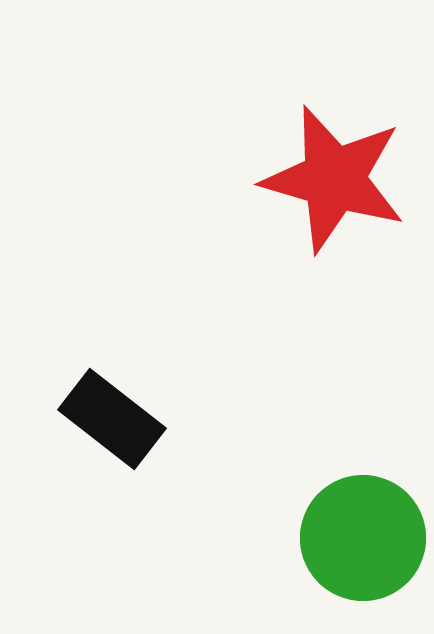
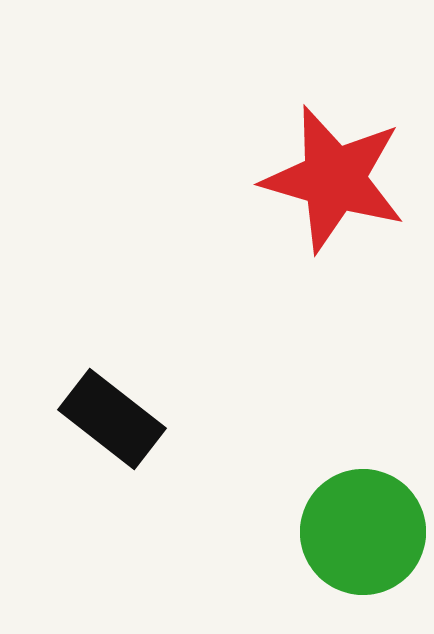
green circle: moved 6 px up
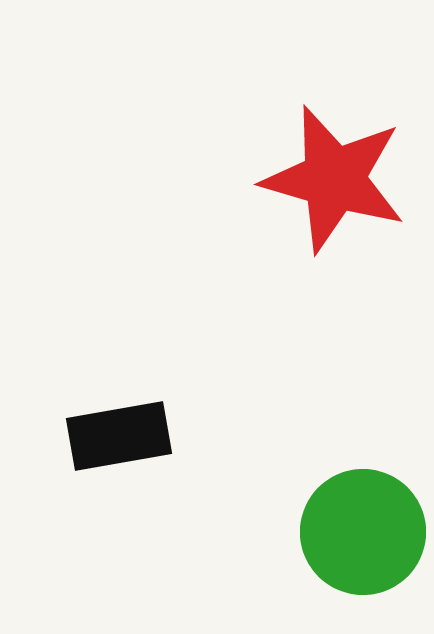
black rectangle: moved 7 px right, 17 px down; rotated 48 degrees counterclockwise
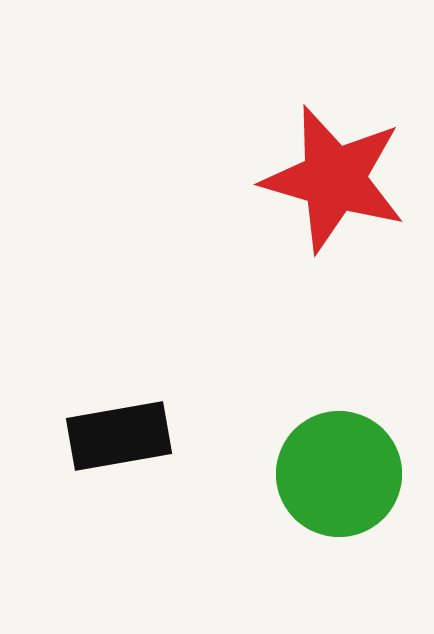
green circle: moved 24 px left, 58 px up
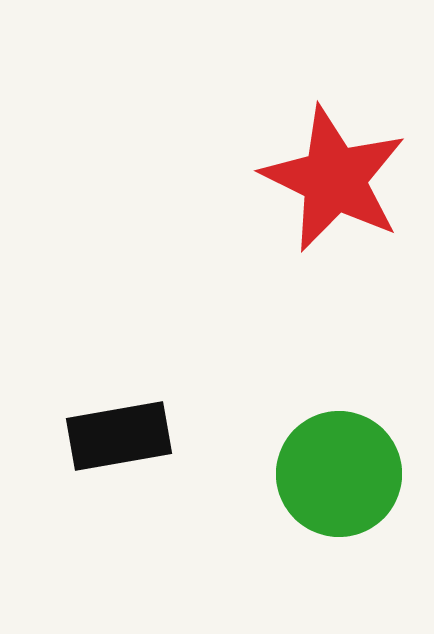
red star: rotated 10 degrees clockwise
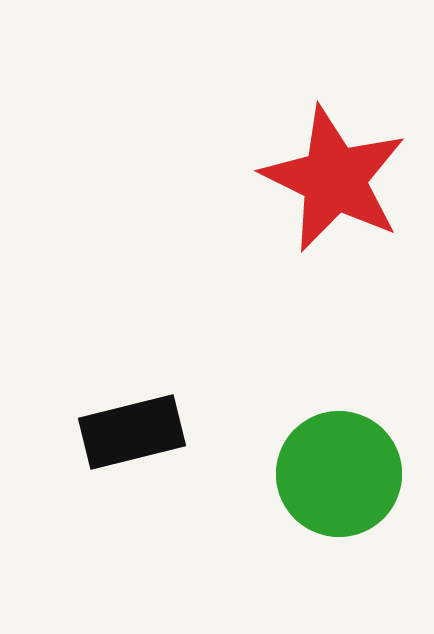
black rectangle: moved 13 px right, 4 px up; rotated 4 degrees counterclockwise
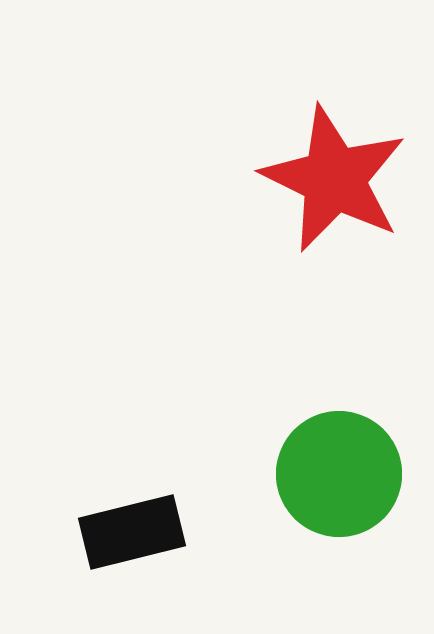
black rectangle: moved 100 px down
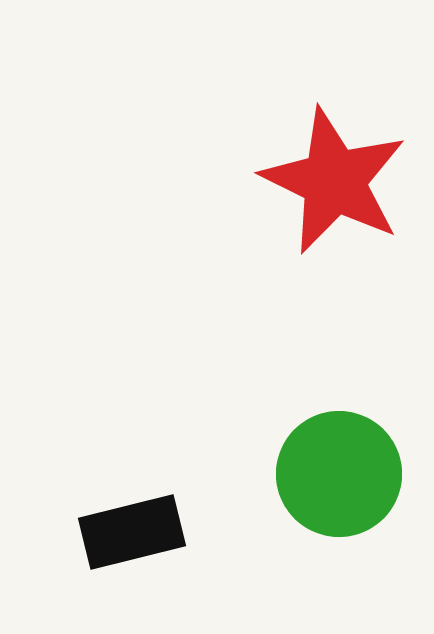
red star: moved 2 px down
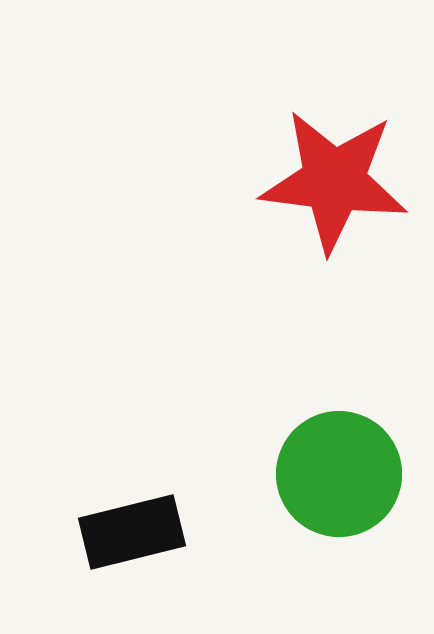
red star: rotated 19 degrees counterclockwise
